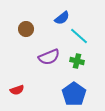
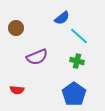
brown circle: moved 10 px left, 1 px up
purple semicircle: moved 12 px left
red semicircle: rotated 24 degrees clockwise
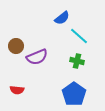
brown circle: moved 18 px down
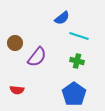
cyan line: rotated 24 degrees counterclockwise
brown circle: moved 1 px left, 3 px up
purple semicircle: rotated 30 degrees counterclockwise
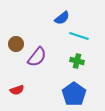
brown circle: moved 1 px right, 1 px down
red semicircle: rotated 24 degrees counterclockwise
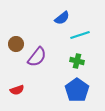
cyan line: moved 1 px right, 1 px up; rotated 36 degrees counterclockwise
blue pentagon: moved 3 px right, 4 px up
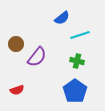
blue pentagon: moved 2 px left, 1 px down
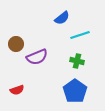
purple semicircle: rotated 30 degrees clockwise
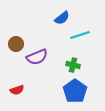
green cross: moved 4 px left, 4 px down
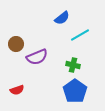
cyan line: rotated 12 degrees counterclockwise
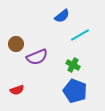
blue semicircle: moved 2 px up
green cross: rotated 16 degrees clockwise
blue pentagon: rotated 15 degrees counterclockwise
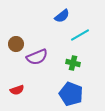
green cross: moved 2 px up; rotated 16 degrees counterclockwise
blue pentagon: moved 4 px left, 3 px down
